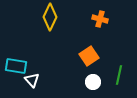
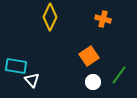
orange cross: moved 3 px right
green line: rotated 24 degrees clockwise
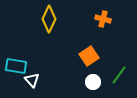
yellow diamond: moved 1 px left, 2 px down
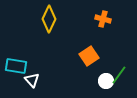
white circle: moved 13 px right, 1 px up
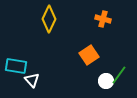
orange square: moved 1 px up
